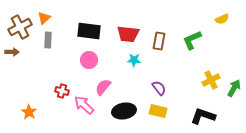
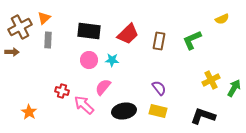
red trapezoid: rotated 50 degrees counterclockwise
cyan star: moved 22 px left
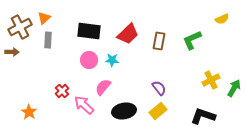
red cross: rotated 32 degrees clockwise
yellow rectangle: rotated 54 degrees counterclockwise
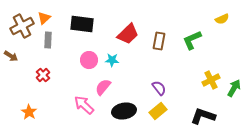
brown cross: moved 2 px right, 1 px up
black rectangle: moved 7 px left, 7 px up
brown arrow: moved 1 px left, 4 px down; rotated 32 degrees clockwise
red cross: moved 19 px left, 16 px up
